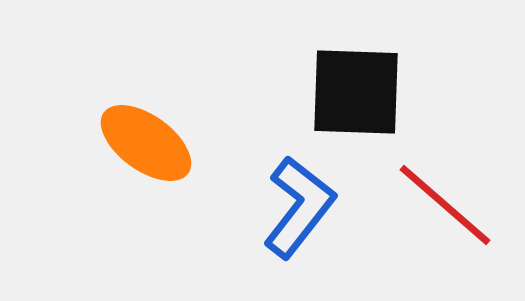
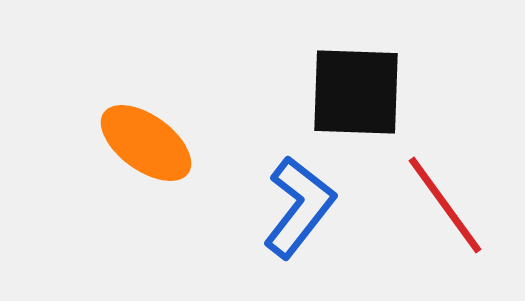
red line: rotated 13 degrees clockwise
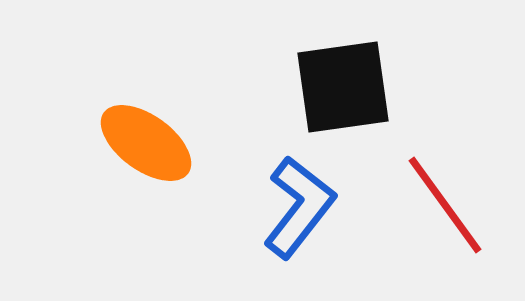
black square: moved 13 px left, 5 px up; rotated 10 degrees counterclockwise
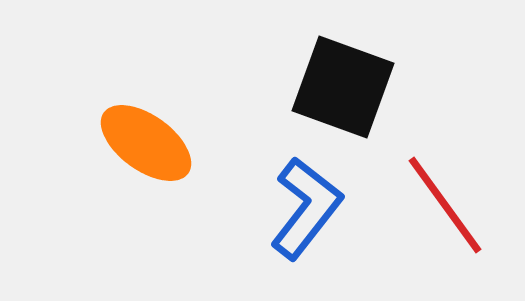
black square: rotated 28 degrees clockwise
blue L-shape: moved 7 px right, 1 px down
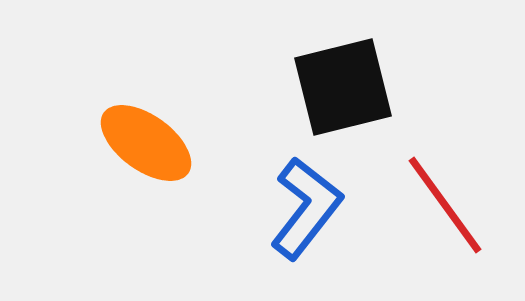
black square: rotated 34 degrees counterclockwise
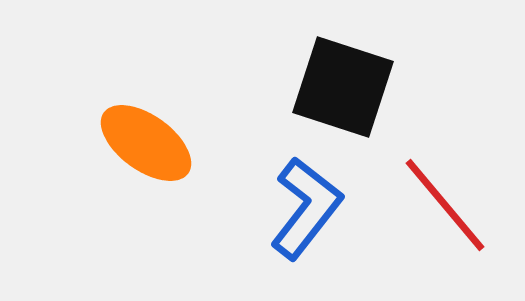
black square: rotated 32 degrees clockwise
red line: rotated 4 degrees counterclockwise
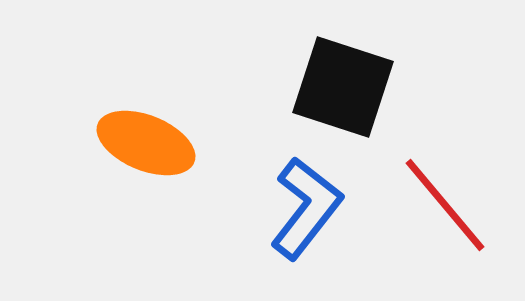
orange ellipse: rotated 14 degrees counterclockwise
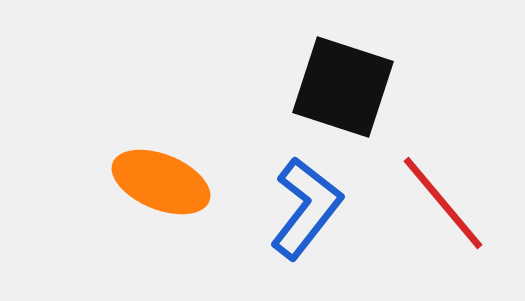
orange ellipse: moved 15 px right, 39 px down
red line: moved 2 px left, 2 px up
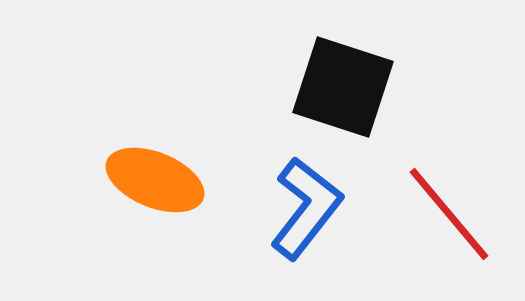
orange ellipse: moved 6 px left, 2 px up
red line: moved 6 px right, 11 px down
